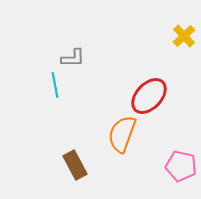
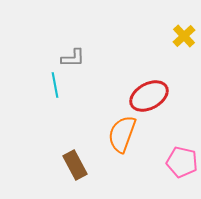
red ellipse: rotated 18 degrees clockwise
pink pentagon: moved 1 px right, 4 px up
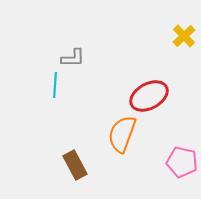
cyan line: rotated 15 degrees clockwise
